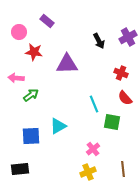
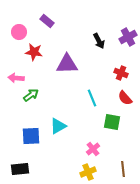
cyan line: moved 2 px left, 6 px up
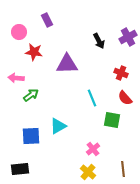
purple rectangle: moved 1 px up; rotated 24 degrees clockwise
green square: moved 2 px up
yellow cross: rotated 28 degrees counterclockwise
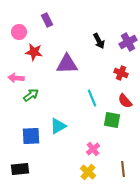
purple cross: moved 5 px down
red semicircle: moved 3 px down
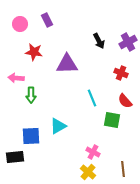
pink circle: moved 1 px right, 8 px up
green arrow: rotated 126 degrees clockwise
pink cross: moved 3 px down; rotated 24 degrees counterclockwise
black rectangle: moved 5 px left, 12 px up
